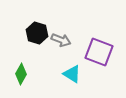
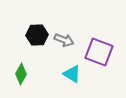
black hexagon: moved 2 px down; rotated 20 degrees counterclockwise
gray arrow: moved 3 px right
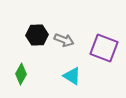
purple square: moved 5 px right, 4 px up
cyan triangle: moved 2 px down
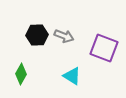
gray arrow: moved 4 px up
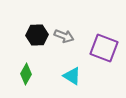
green diamond: moved 5 px right
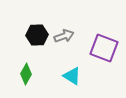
gray arrow: rotated 42 degrees counterclockwise
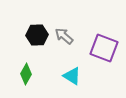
gray arrow: rotated 120 degrees counterclockwise
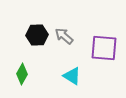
purple square: rotated 16 degrees counterclockwise
green diamond: moved 4 px left
